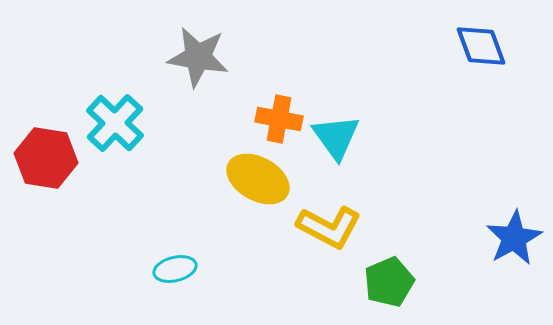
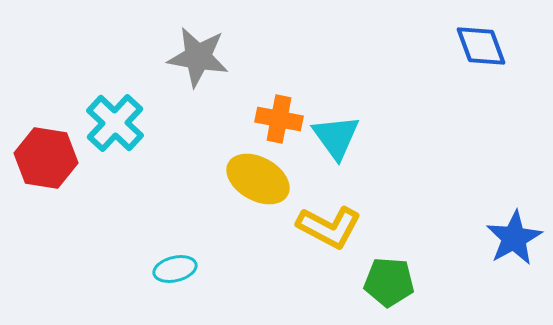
green pentagon: rotated 27 degrees clockwise
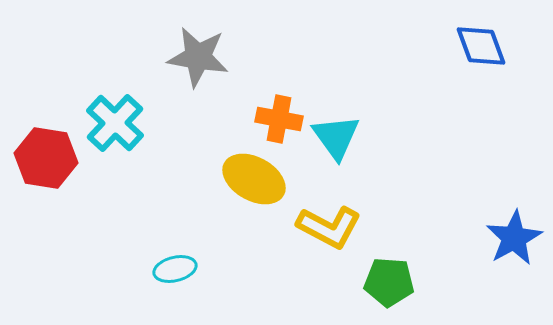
yellow ellipse: moved 4 px left
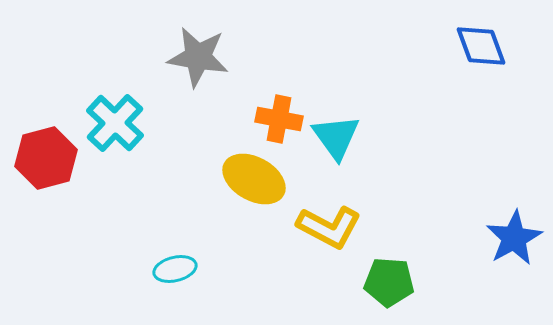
red hexagon: rotated 24 degrees counterclockwise
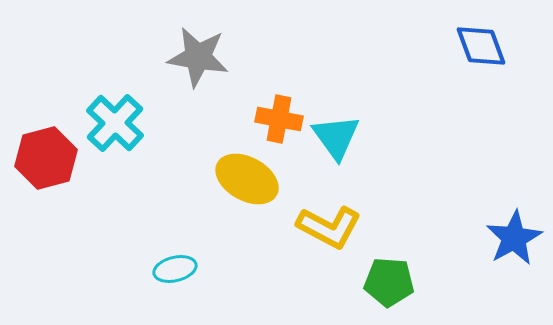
yellow ellipse: moved 7 px left
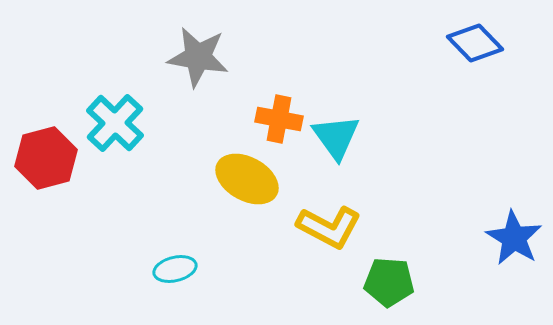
blue diamond: moved 6 px left, 3 px up; rotated 24 degrees counterclockwise
blue star: rotated 12 degrees counterclockwise
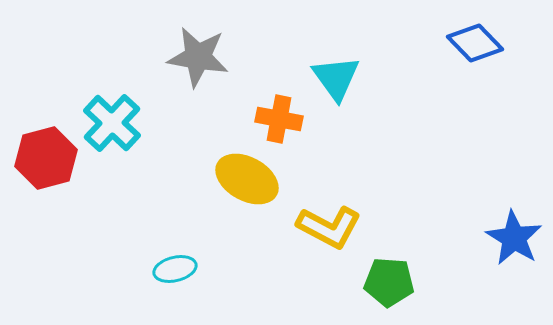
cyan cross: moved 3 px left
cyan triangle: moved 59 px up
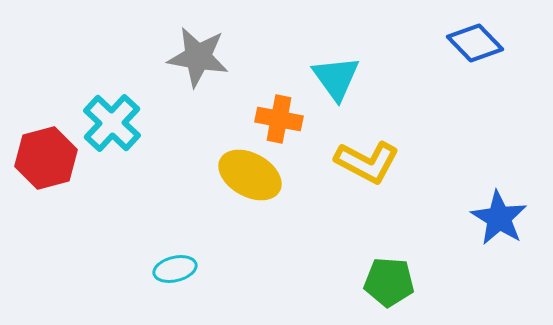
yellow ellipse: moved 3 px right, 4 px up
yellow L-shape: moved 38 px right, 65 px up
blue star: moved 15 px left, 20 px up
